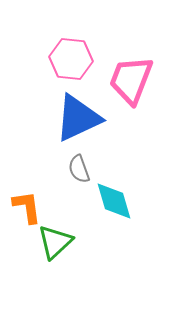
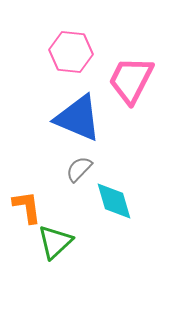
pink hexagon: moved 7 px up
pink trapezoid: rotated 6 degrees clockwise
blue triangle: rotated 48 degrees clockwise
gray semicircle: rotated 64 degrees clockwise
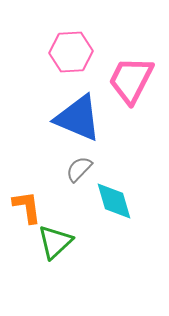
pink hexagon: rotated 9 degrees counterclockwise
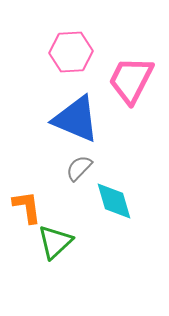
blue triangle: moved 2 px left, 1 px down
gray semicircle: moved 1 px up
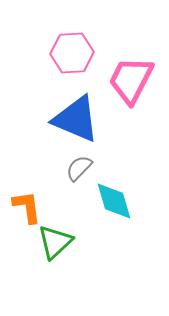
pink hexagon: moved 1 px right, 1 px down
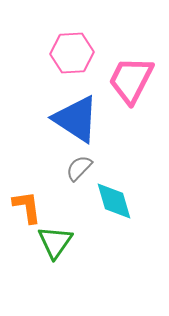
blue triangle: rotated 10 degrees clockwise
green triangle: rotated 12 degrees counterclockwise
